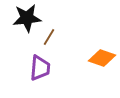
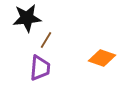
brown line: moved 3 px left, 3 px down
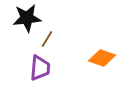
brown line: moved 1 px right, 1 px up
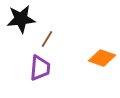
black star: moved 6 px left, 1 px down
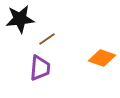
black star: moved 1 px left
brown line: rotated 24 degrees clockwise
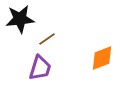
orange diamond: rotated 40 degrees counterclockwise
purple trapezoid: rotated 12 degrees clockwise
